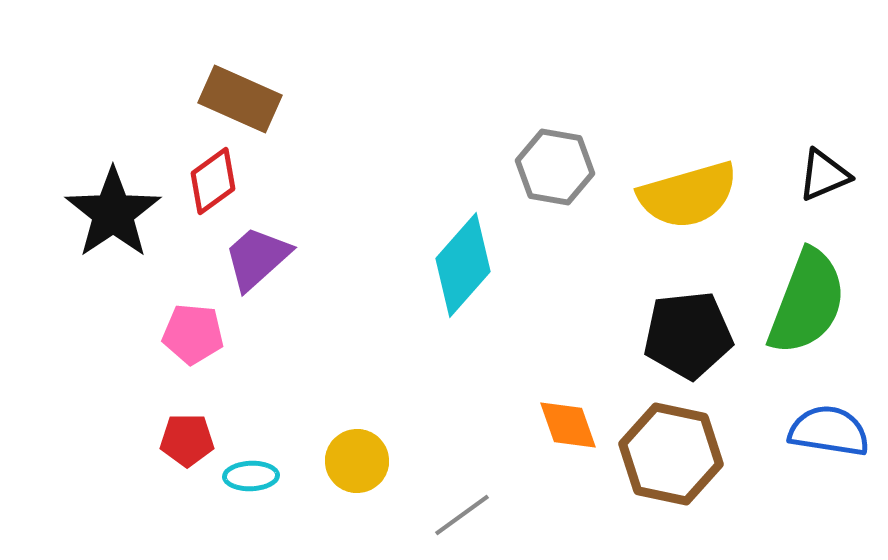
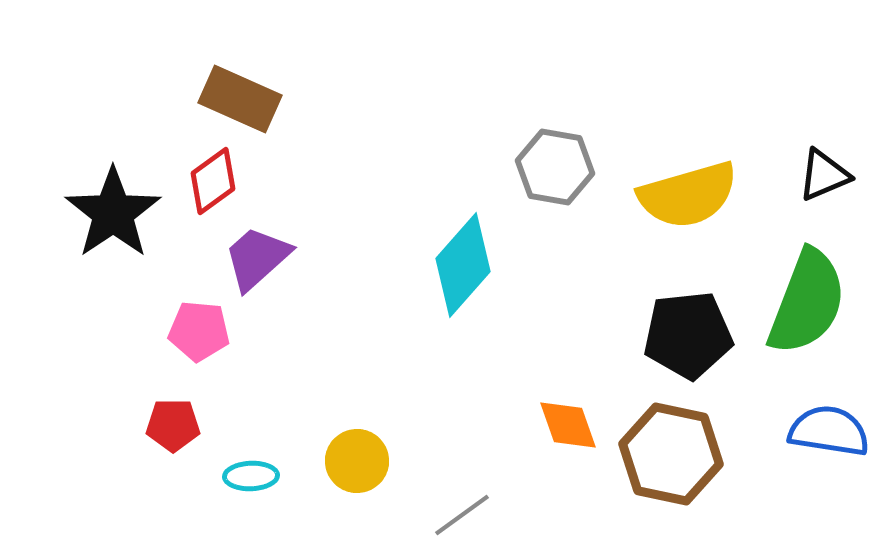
pink pentagon: moved 6 px right, 3 px up
red pentagon: moved 14 px left, 15 px up
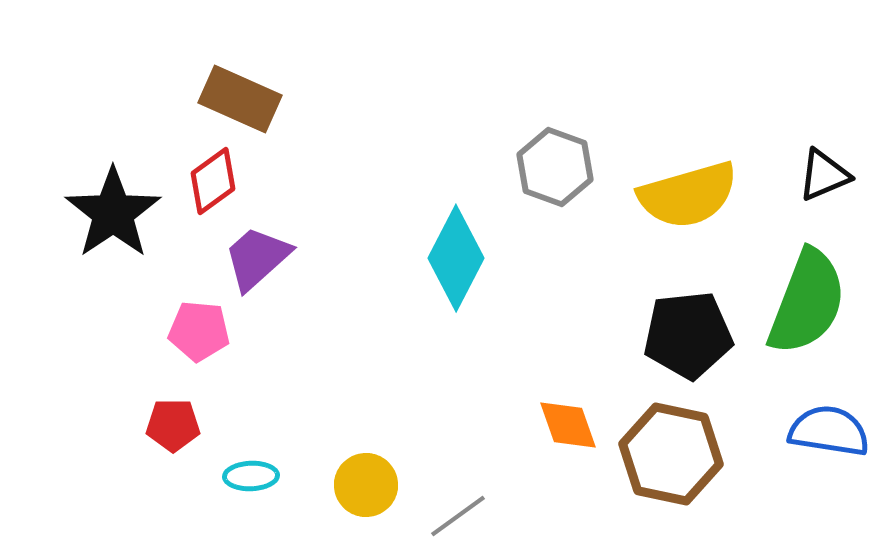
gray hexagon: rotated 10 degrees clockwise
cyan diamond: moved 7 px left, 7 px up; rotated 14 degrees counterclockwise
yellow circle: moved 9 px right, 24 px down
gray line: moved 4 px left, 1 px down
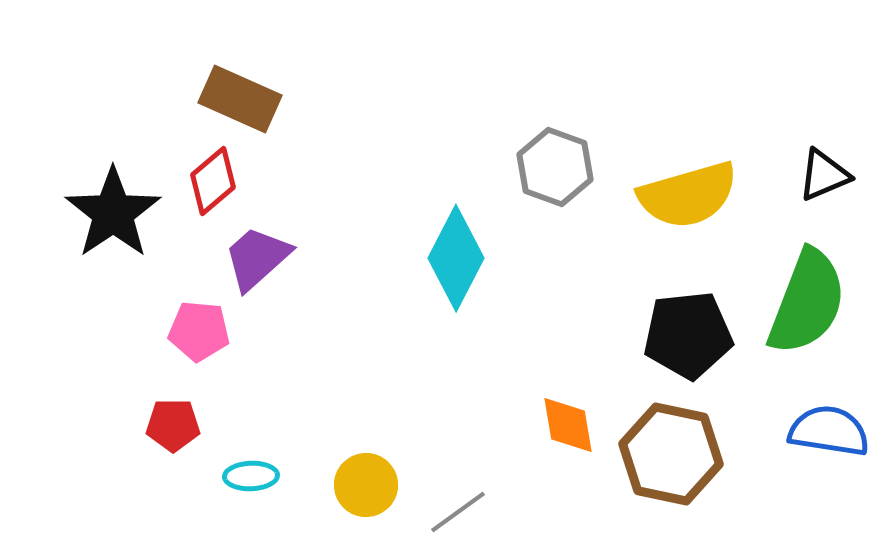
red diamond: rotated 4 degrees counterclockwise
orange diamond: rotated 10 degrees clockwise
gray line: moved 4 px up
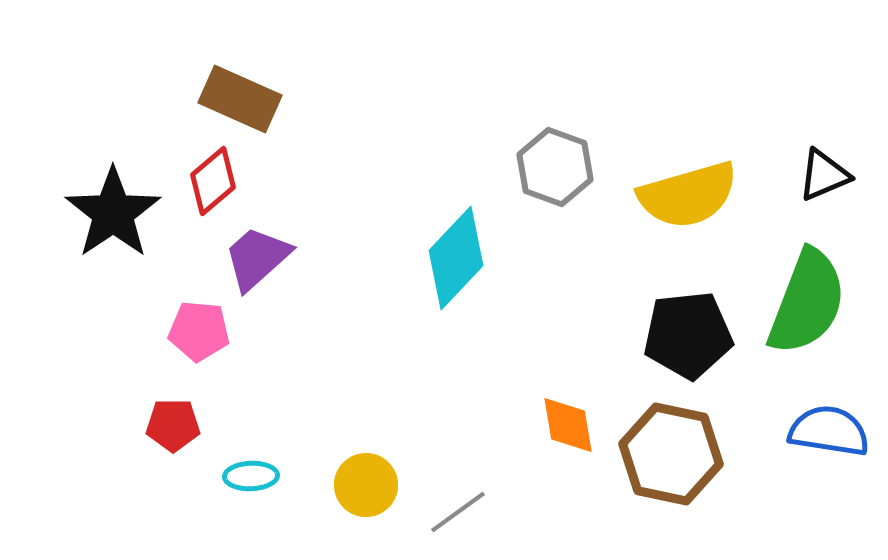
cyan diamond: rotated 16 degrees clockwise
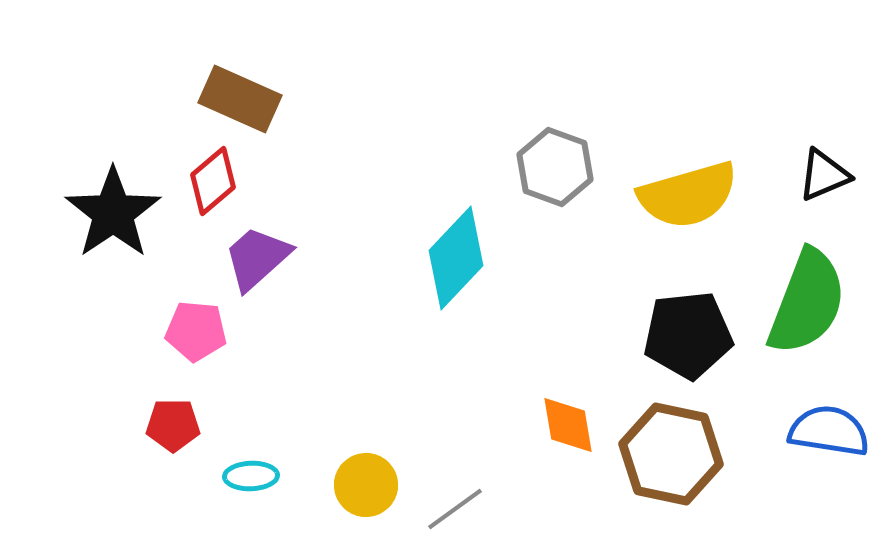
pink pentagon: moved 3 px left
gray line: moved 3 px left, 3 px up
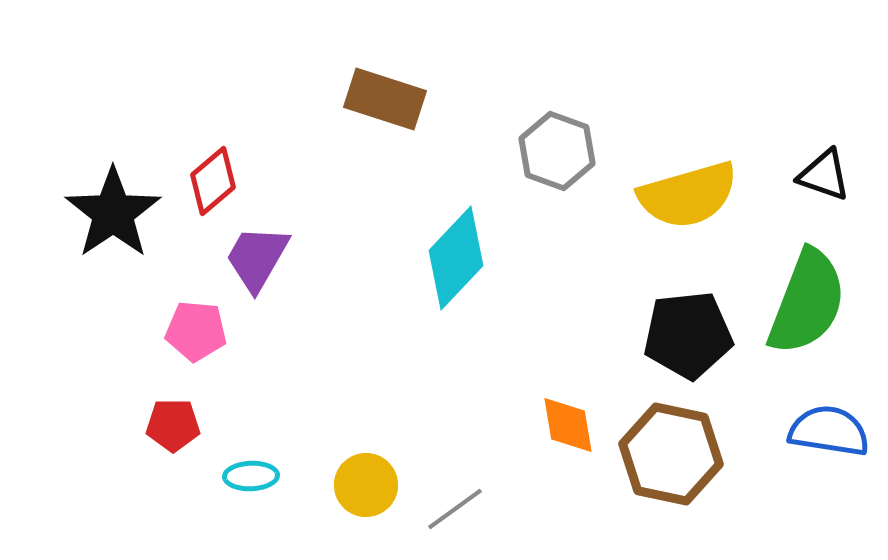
brown rectangle: moved 145 px right; rotated 6 degrees counterclockwise
gray hexagon: moved 2 px right, 16 px up
black triangle: rotated 42 degrees clockwise
purple trapezoid: rotated 18 degrees counterclockwise
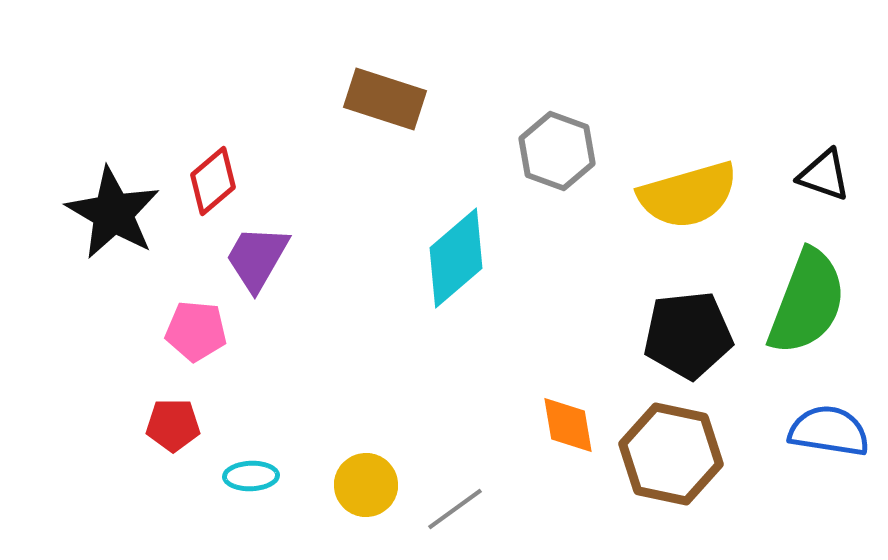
black star: rotated 8 degrees counterclockwise
cyan diamond: rotated 6 degrees clockwise
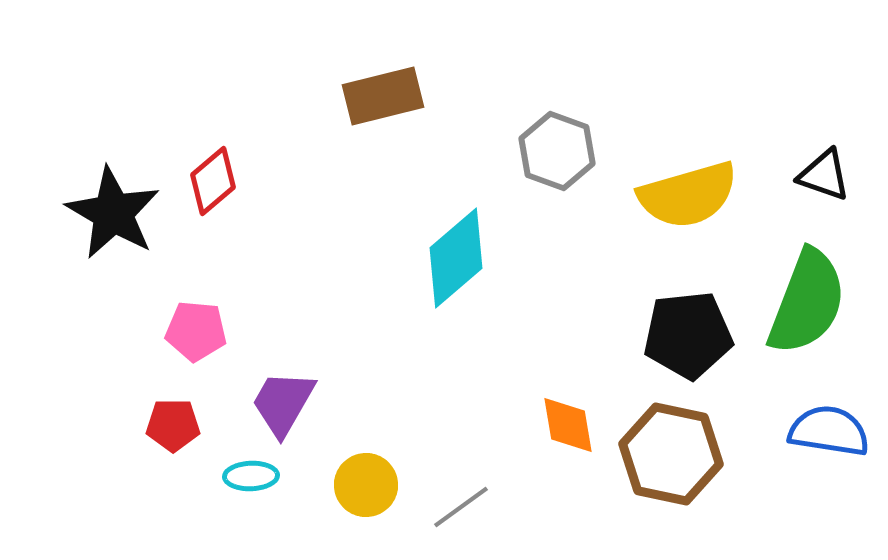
brown rectangle: moved 2 px left, 3 px up; rotated 32 degrees counterclockwise
purple trapezoid: moved 26 px right, 145 px down
gray line: moved 6 px right, 2 px up
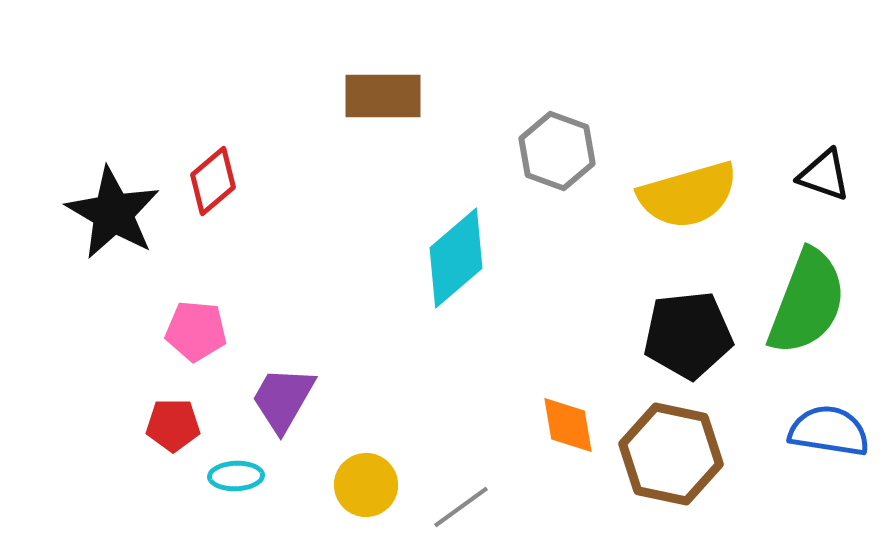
brown rectangle: rotated 14 degrees clockwise
purple trapezoid: moved 4 px up
cyan ellipse: moved 15 px left
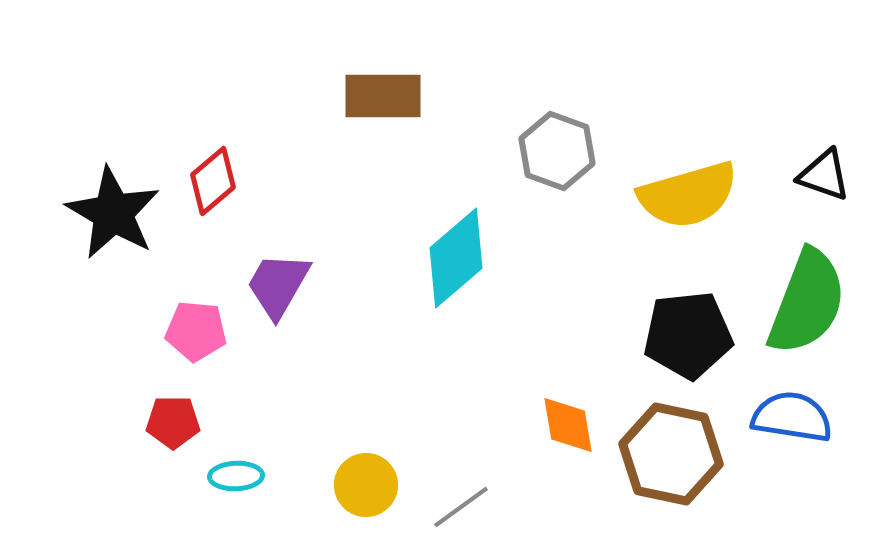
purple trapezoid: moved 5 px left, 114 px up
red pentagon: moved 3 px up
blue semicircle: moved 37 px left, 14 px up
